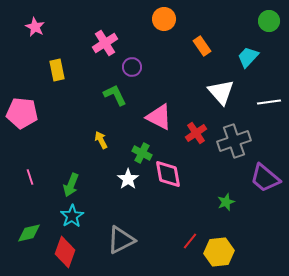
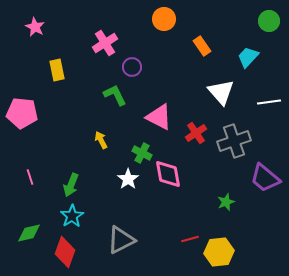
red line: moved 2 px up; rotated 36 degrees clockwise
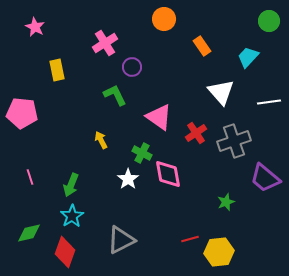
pink triangle: rotated 8 degrees clockwise
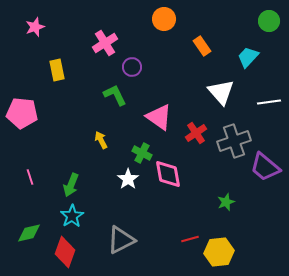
pink star: rotated 24 degrees clockwise
purple trapezoid: moved 11 px up
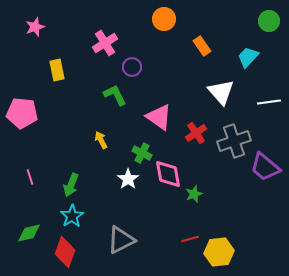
green star: moved 32 px left, 8 px up
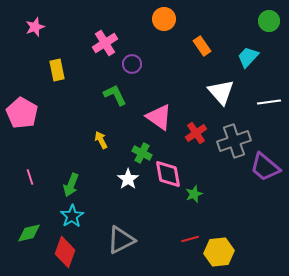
purple circle: moved 3 px up
pink pentagon: rotated 24 degrees clockwise
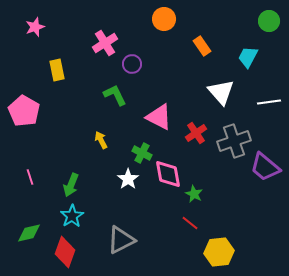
cyan trapezoid: rotated 15 degrees counterclockwise
pink pentagon: moved 2 px right, 2 px up
pink triangle: rotated 8 degrees counterclockwise
green star: rotated 24 degrees counterclockwise
red line: moved 16 px up; rotated 54 degrees clockwise
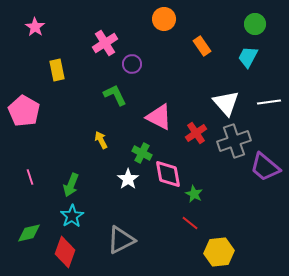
green circle: moved 14 px left, 3 px down
pink star: rotated 18 degrees counterclockwise
white triangle: moved 5 px right, 11 px down
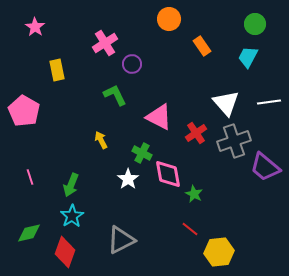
orange circle: moved 5 px right
red line: moved 6 px down
